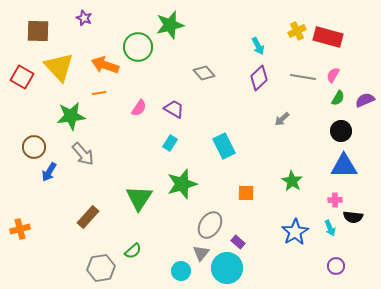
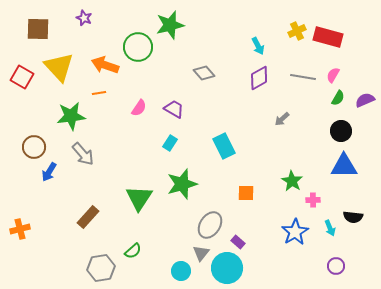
brown square at (38, 31): moved 2 px up
purple diamond at (259, 78): rotated 15 degrees clockwise
pink cross at (335, 200): moved 22 px left
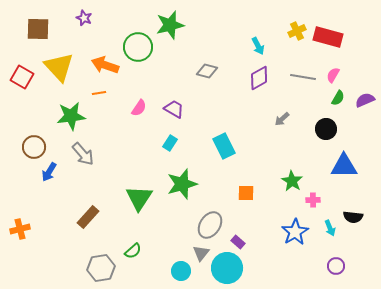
gray diamond at (204, 73): moved 3 px right, 2 px up; rotated 35 degrees counterclockwise
black circle at (341, 131): moved 15 px left, 2 px up
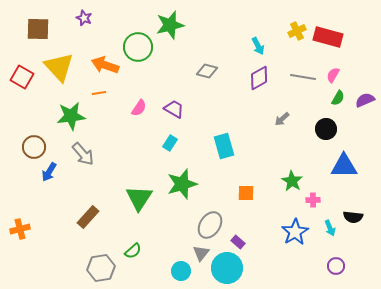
cyan rectangle at (224, 146): rotated 10 degrees clockwise
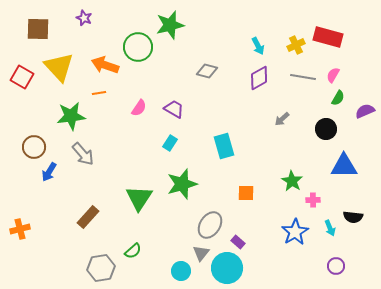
yellow cross at (297, 31): moved 1 px left, 14 px down
purple semicircle at (365, 100): moved 11 px down
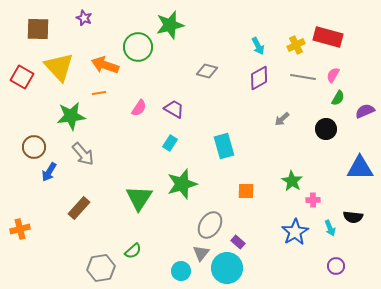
blue triangle at (344, 166): moved 16 px right, 2 px down
orange square at (246, 193): moved 2 px up
brown rectangle at (88, 217): moved 9 px left, 9 px up
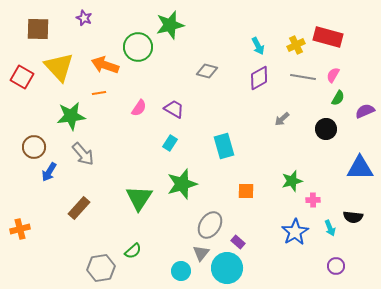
green star at (292, 181): rotated 25 degrees clockwise
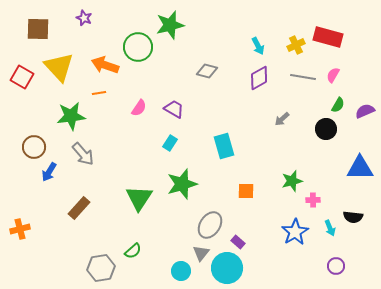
green semicircle at (338, 98): moved 7 px down
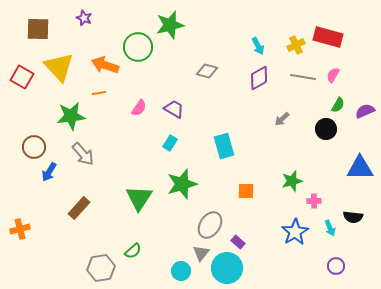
pink cross at (313, 200): moved 1 px right, 1 px down
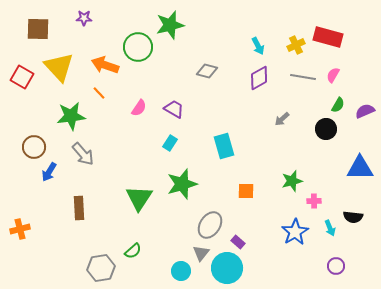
purple star at (84, 18): rotated 21 degrees counterclockwise
orange line at (99, 93): rotated 56 degrees clockwise
brown rectangle at (79, 208): rotated 45 degrees counterclockwise
